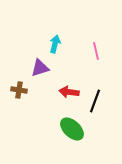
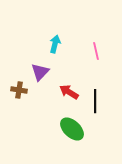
purple triangle: moved 4 px down; rotated 30 degrees counterclockwise
red arrow: rotated 24 degrees clockwise
black line: rotated 20 degrees counterclockwise
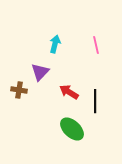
pink line: moved 6 px up
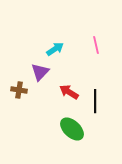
cyan arrow: moved 5 px down; rotated 42 degrees clockwise
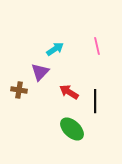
pink line: moved 1 px right, 1 px down
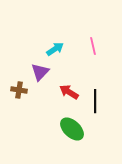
pink line: moved 4 px left
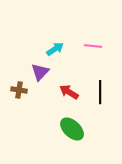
pink line: rotated 72 degrees counterclockwise
black line: moved 5 px right, 9 px up
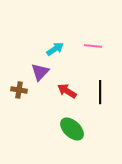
red arrow: moved 2 px left, 1 px up
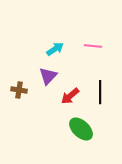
purple triangle: moved 8 px right, 4 px down
red arrow: moved 3 px right, 5 px down; rotated 72 degrees counterclockwise
green ellipse: moved 9 px right
